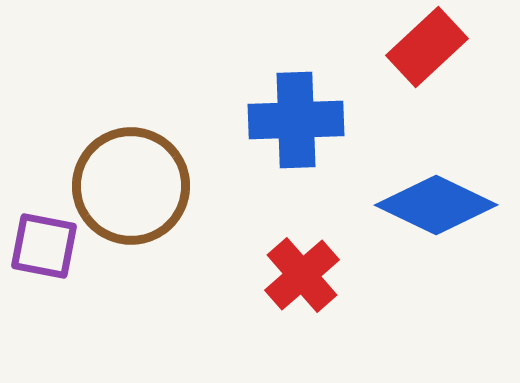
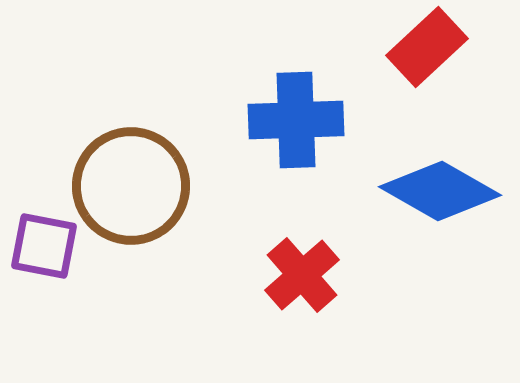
blue diamond: moved 4 px right, 14 px up; rotated 4 degrees clockwise
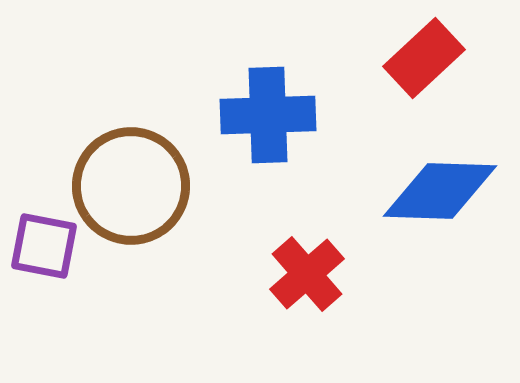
red rectangle: moved 3 px left, 11 px down
blue cross: moved 28 px left, 5 px up
blue diamond: rotated 28 degrees counterclockwise
red cross: moved 5 px right, 1 px up
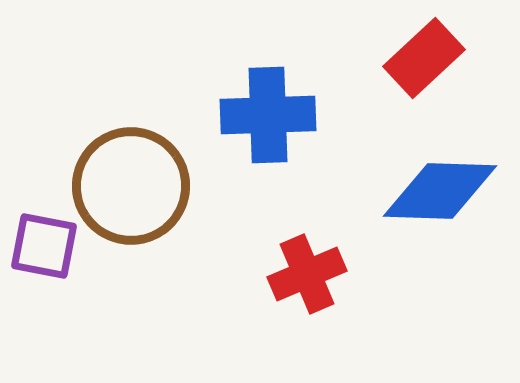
red cross: rotated 18 degrees clockwise
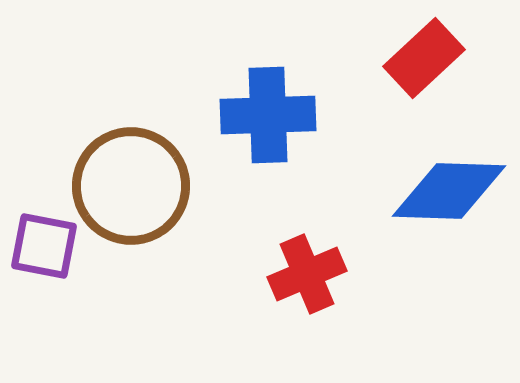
blue diamond: moved 9 px right
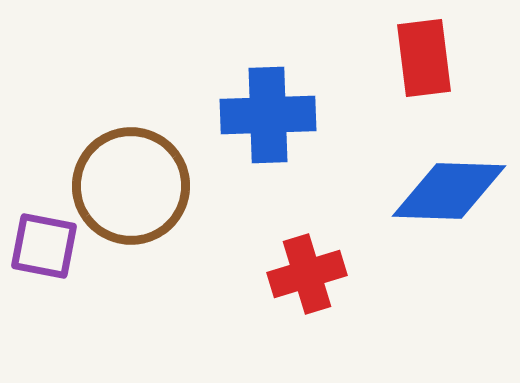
red rectangle: rotated 54 degrees counterclockwise
red cross: rotated 6 degrees clockwise
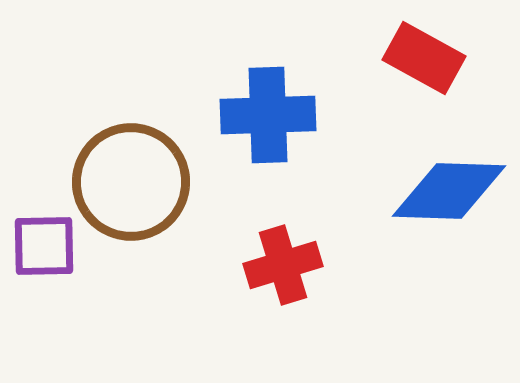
red rectangle: rotated 54 degrees counterclockwise
brown circle: moved 4 px up
purple square: rotated 12 degrees counterclockwise
red cross: moved 24 px left, 9 px up
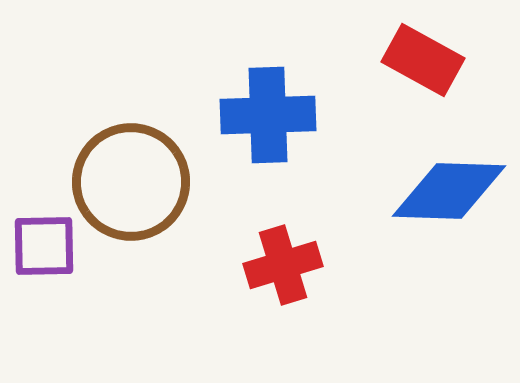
red rectangle: moved 1 px left, 2 px down
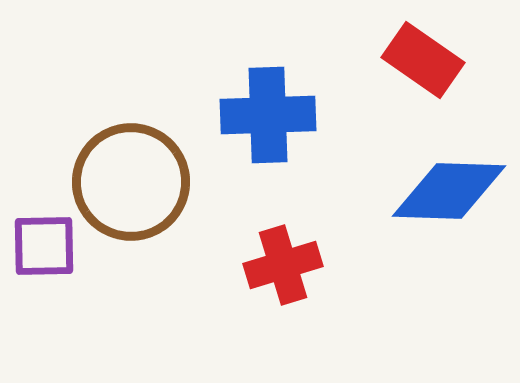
red rectangle: rotated 6 degrees clockwise
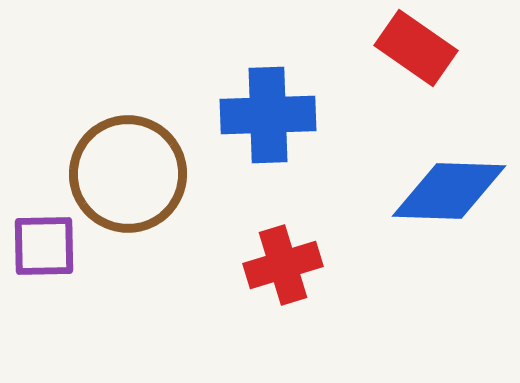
red rectangle: moved 7 px left, 12 px up
brown circle: moved 3 px left, 8 px up
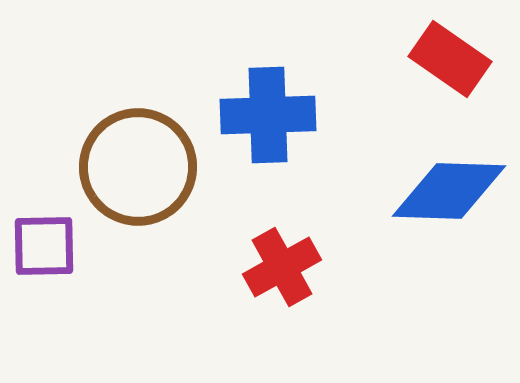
red rectangle: moved 34 px right, 11 px down
brown circle: moved 10 px right, 7 px up
red cross: moved 1 px left, 2 px down; rotated 12 degrees counterclockwise
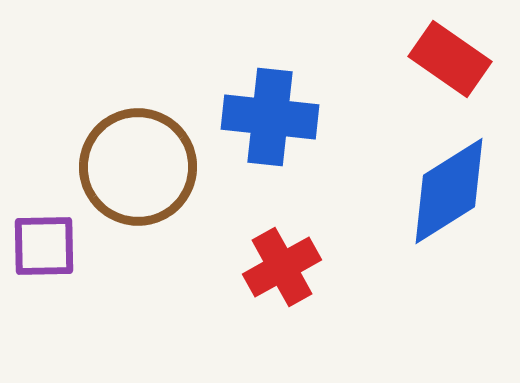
blue cross: moved 2 px right, 2 px down; rotated 8 degrees clockwise
blue diamond: rotated 34 degrees counterclockwise
